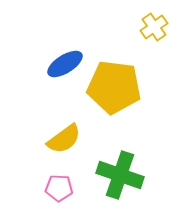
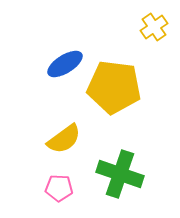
green cross: moved 1 px up
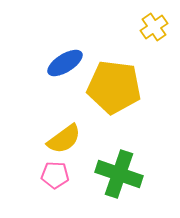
blue ellipse: moved 1 px up
green cross: moved 1 px left
pink pentagon: moved 4 px left, 13 px up
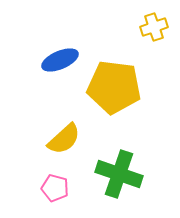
yellow cross: rotated 16 degrees clockwise
blue ellipse: moved 5 px left, 3 px up; rotated 9 degrees clockwise
yellow semicircle: rotated 6 degrees counterclockwise
pink pentagon: moved 13 px down; rotated 12 degrees clockwise
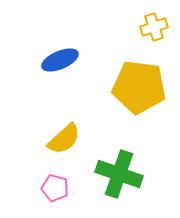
yellow pentagon: moved 25 px right
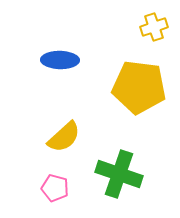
blue ellipse: rotated 24 degrees clockwise
yellow semicircle: moved 2 px up
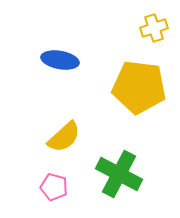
yellow cross: moved 1 px down
blue ellipse: rotated 9 degrees clockwise
green cross: rotated 9 degrees clockwise
pink pentagon: moved 1 px left, 1 px up
